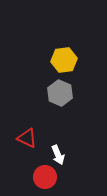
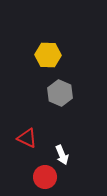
yellow hexagon: moved 16 px left, 5 px up; rotated 10 degrees clockwise
white arrow: moved 4 px right
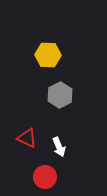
gray hexagon: moved 2 px down; rotated 10 degrees clockwise
white arrow: moved 3 px left, 8 px up
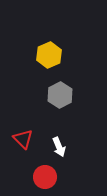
yellow hexagon: moved 1 px right; rotated 25 degrees counterclockwise
red triangle: moved 4 px left, 1 px down; rotated 20 degrees clockwise
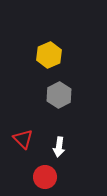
gray hexagon: moved 1 px left
white arrow: rotated 30 degrees clockwise
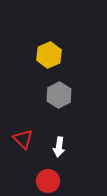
red circle: moved 3 px right, 4 px down
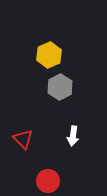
gray hexagon: moved 1 px right, 8 px up
white arrow: moved 14 px right, 11 px up
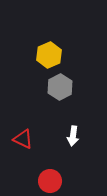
red triangle: rotated 20 degrees counterclockwise
red circle: moved 2 px right
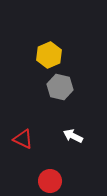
gray hexagon: rotated 20 degrees counterclockwise
white arrow: rotated 108 degrees clockwise
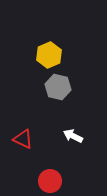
gray hexagon: moved 2 px left
